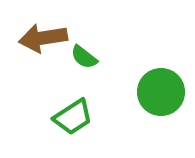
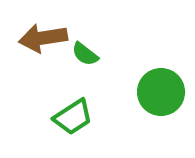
green semicircle: moved 1 px right, 3 px up
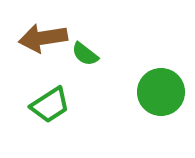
green trapezoid: moved 23 px left, 12 px up
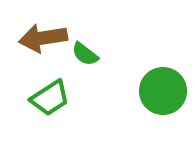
green circle: moved 2 px right, 1 px up
green trapezoid: moved 7 px up
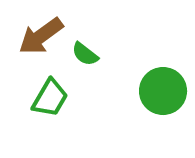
brown arrow: moved 2 px left, 2 px up; rotated 27 degrees counterclockwise
green trapezoid: rotated 27 degrees counterclockwise
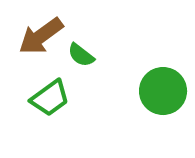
green semicircle: moved 4 px left, 1 px down
green trapezoid: rotated 24 degrees clockwise
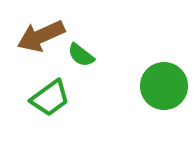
brown arrow: rotated 12 degrees clockwise
green circle: moved 1 px right, 5 px up
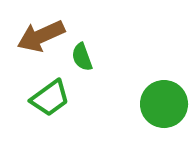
green semicircle: moved 1 px right, 2 px down; rotated 32 degrees clockwise
green circle: moved 18 px down
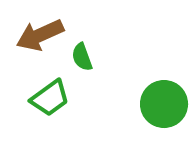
brown arrow: moved 1 px left, 1 px up
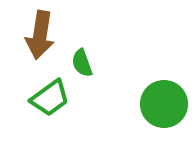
brown arrow: rotated 57 degrees counterclockwise
green semicircle: moved 6 px down
